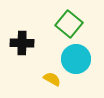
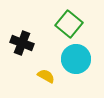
black cross: rotated 20 degrees clockwise
yellow semicircle: moved 6 px left, 3 px up
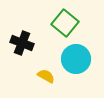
green square: moved 4 px left, 1 px up
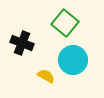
cyan circle: moved 3 px left, 1 px down
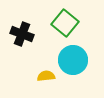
black cross: moved 9 px up
yellow semicircle: rotated 36 degrees counterclockwise
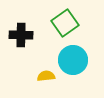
green square: rotated 16 degrees clockwise
black cross: moved 1 px left, 1 px down; rotated 20 degrees counterclockwise
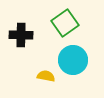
yellow semicircle: rotated 18 degrees clockwise
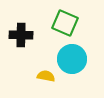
green square: rotated 32 degrees counterclockwise
cyan circle: moved 1 px left, 1 px up
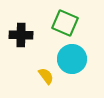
yellow semicircle: rotated 42 degrees clockwise
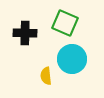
black cross: moved 4 px right, 2 px up
yellow semicircle: rotated 150 degrees counterclockwise
